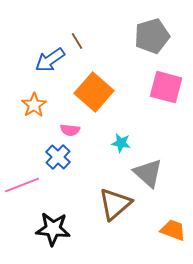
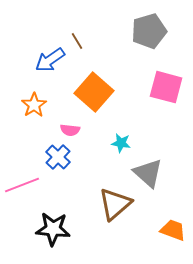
gray pentagon: moved 3 px left, 5 px up
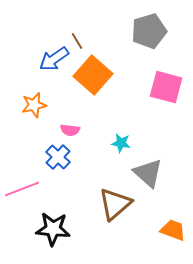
blue arrow: moved 4 px right, 1 px up
orange square: moved 1 px left, 17 px up
orange star: rotated 20 degrees clockwise
pink line: moved 4 px down
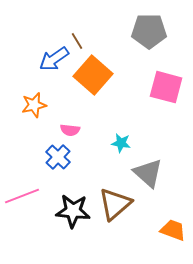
gray pentagon: rotated 16 degrees clockwise
pink line: moved 7 px down
black star: moved 20 px right, 18 px up
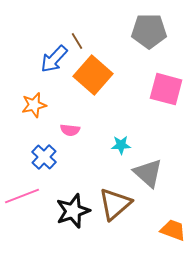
blue arrow: rotated 12 degrees counterclockwise
pink square: moved 2 px down
cyan star: moved 2 px down; rotated 12 degrees counterclockwise
blue cross: moved 14 px left
black star: rotated 24 degrees counterclockwise
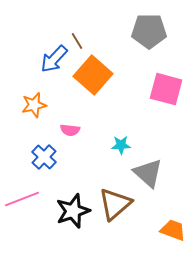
pink line: moved 3 px down
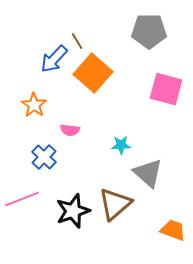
orange square: moved 2 px up
orange star: rotated 25 degrees counterclockwise
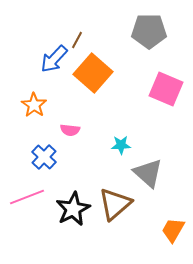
brown line: moved 1 px up; rotated 60 degrees clockwise
pink square: rotated 8 degrees clockwise
pink line: moved 5 px right, 2 px up
black star: moved 2 px up; rotated 8 degrees counterclockwise
orange trapezoid: rotated 80 degrees counterclockwise
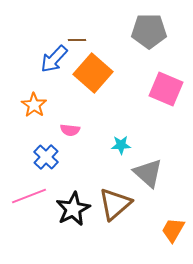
brown line: rotated 60 degrees clockwise
blue cross: moved 2 px right
pink line: moved 2 px right, 1 px up
